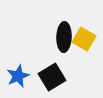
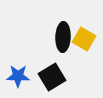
black ellipse: moved 1 px left
blue star: rotated 25 degrees clockwise
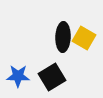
yellow square: moved 1 px up
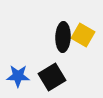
yellow square: moved 1 px left, 3 px up
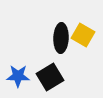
black ellipse: moved 2 px left, 1 px down
black square: moved 2 px left
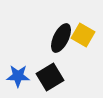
black ellipse: rotated 24 degrees clockwise
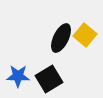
yellow square: moved 2 px right; rotated 10 degrees clockwise
black square: moved 1 px left, 2 px down
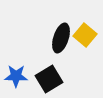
black ellipse: rotated 8 degrees counterclockwise
blue star: moved 2 px left
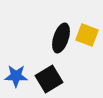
yellow square: moved 2 px right; rotated 20 degrees counterclockwise
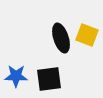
black ellipse: rotated 36 degrees counterclockwise
black square: rotated 24 degrees clockwise
